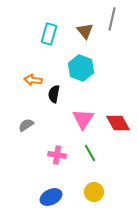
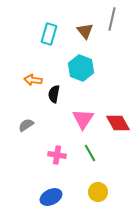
yellow circle: moved 4 px right
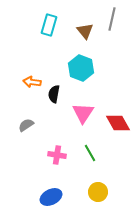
cyan rectangle: moved 9 px up
orange arrow: moved 1 px left, 2 px down
pink triangle: moved 6 px up
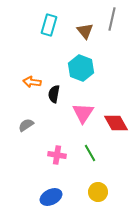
red diamond: moved 2 px left
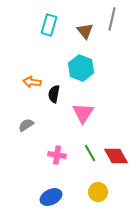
red diamond: moved 33 px down
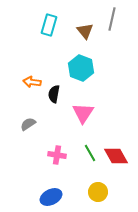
gray semicircle: moved 2 px right, 1 px up
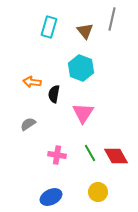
cyan rectangle: moved 2 px down
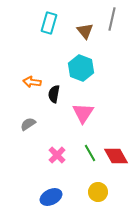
cyan rectangle: moved 4 px up
pink cross: rotated 36 degrees clockwise
